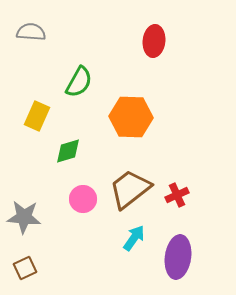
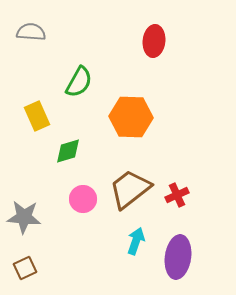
yellow rectangle: rotated 48 degrees counterclockwise
cyan arrow: moved 2 px right, 3 px down; rotated 16 degrees counterclockwise
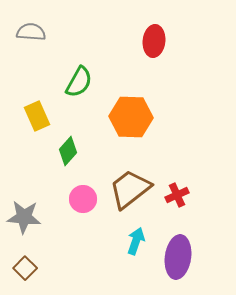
green diamond: rotated 32 degrees counterclockwise
brown square: rotated 20 degrees counterclockwise
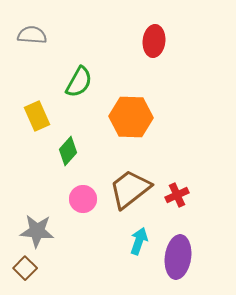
gray semicircle: moved 1 px right, 3 px down
gray star: moved 13 px right, 14 px down
cyan arrow: moved 3 px right
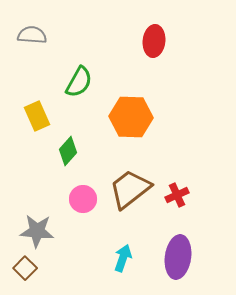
cyan arrow: moved 16 px left, 17 px down
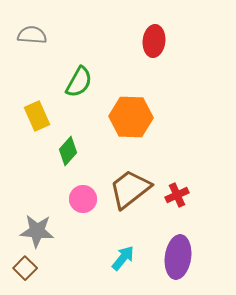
cyan arrow: rotated 20 degrees clockwise
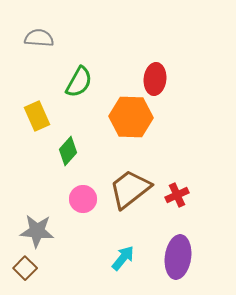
gray semicircle: moved 7 px right, 3 px down
red ellipse: moved 1 px right, 38 px down
